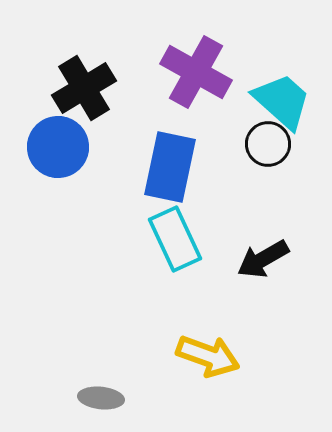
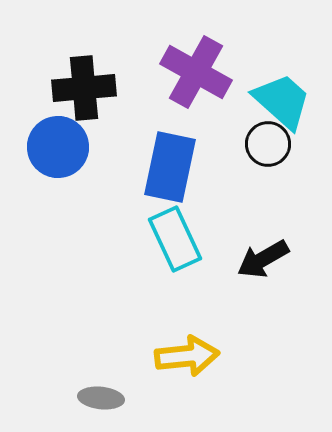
black cross: rotated 26 degrees clockwise
yellow arrow: moved 21 px left; rotated 26 degrees counterclockwise
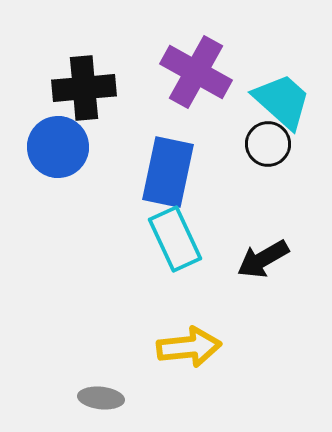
blue rectangle: moved 2 px left, 5 px down
yellow arrow: moved 2 px right, 9 px up
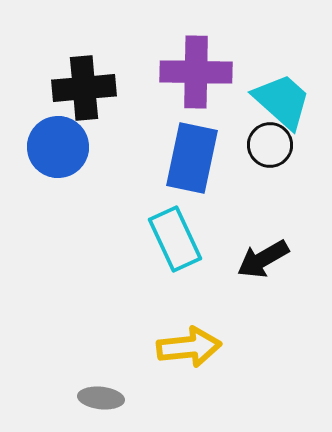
purple cross: rotated 28 degrees counterclockwise
black circle: moved 2 px right, 1 px down
blue rectangle: moved 24 px right, 14 px up
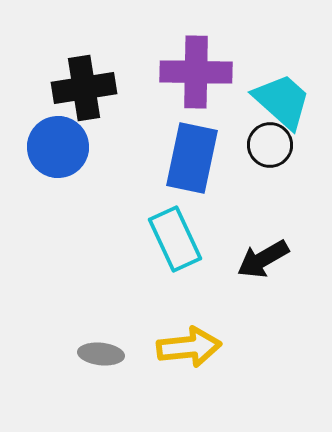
black cross: rotated 4 degrees counterclockwise
gray ellipse: moved 44 px up
